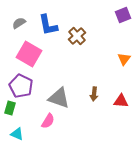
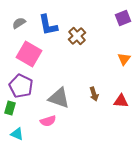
purple square: moved 3 px down
brown arrow: rotated 24 degrees counterclockwise
pink semicircle: rotated 42 degrees clockwise
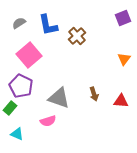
pink square: moved 1 px down; rotated 20 degrees clockwise
green rectangle: rotated 24 degrees clockwise
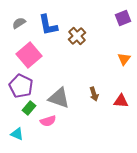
green rectangle: moved 19 px right
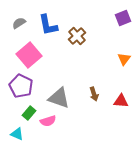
green rectangle: moved 5 px down
